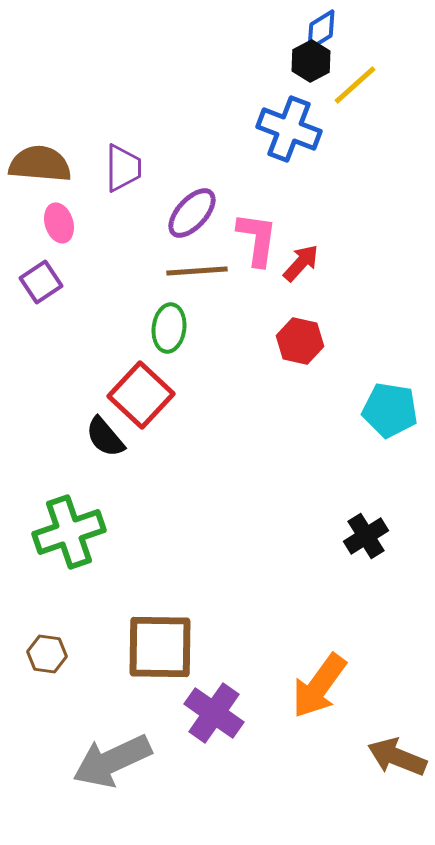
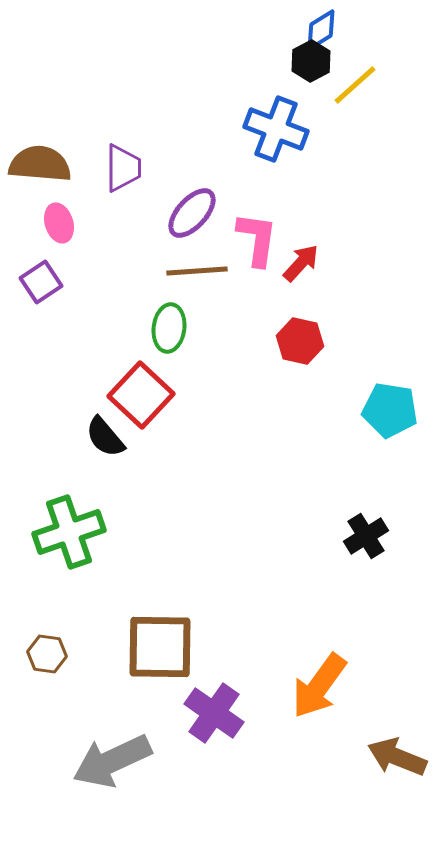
blue cross: moved 13 px left
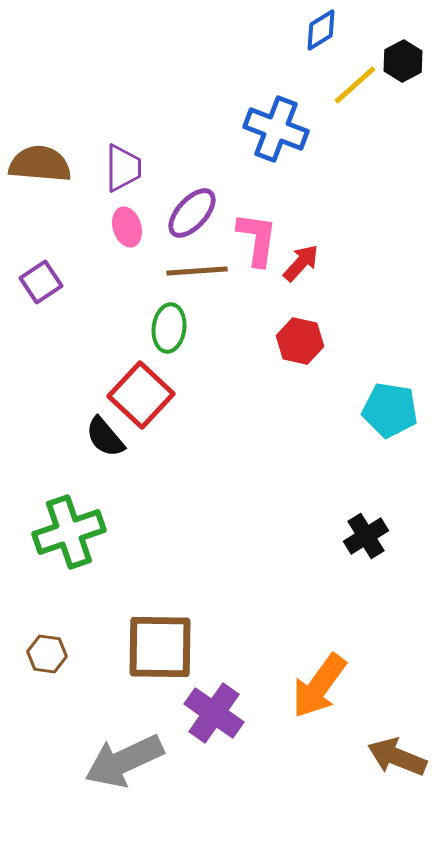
black hexagon: moved 92 px right
pink ellipse: moved 68 px right, 4 px down
gray arrow: moved 12 px right
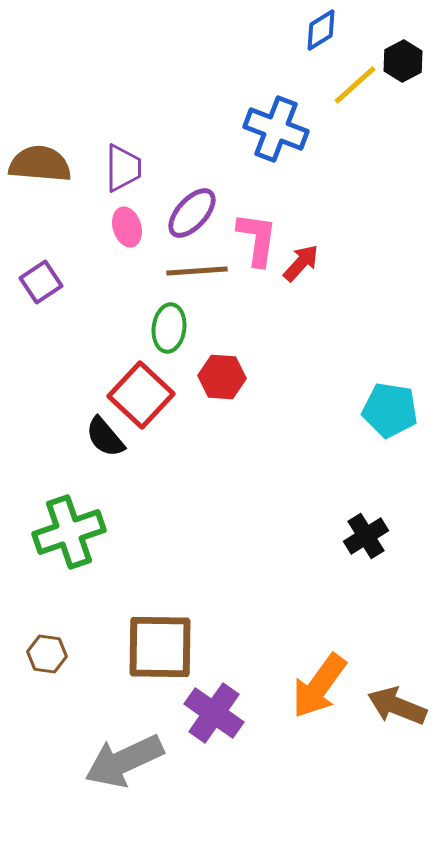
red hexagon: moved 78 px left, 36 px down; rotated 9 degrees counterclockwise
brown arrow: moved 51 px up
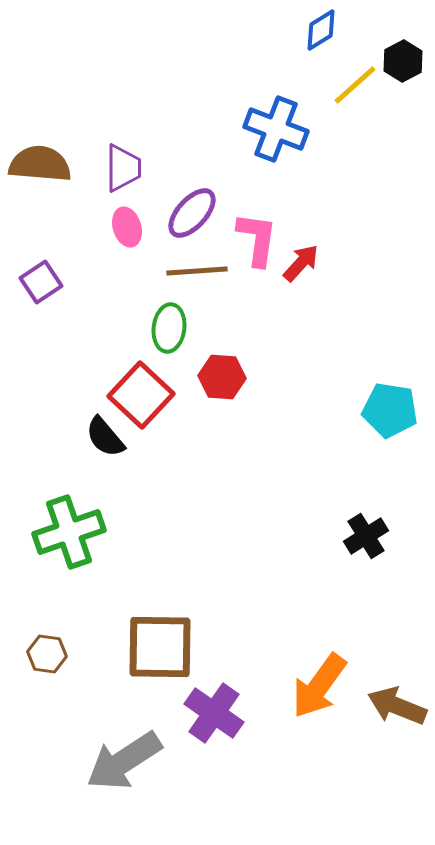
gray arrow: rotated 8 degrees counterclockwise
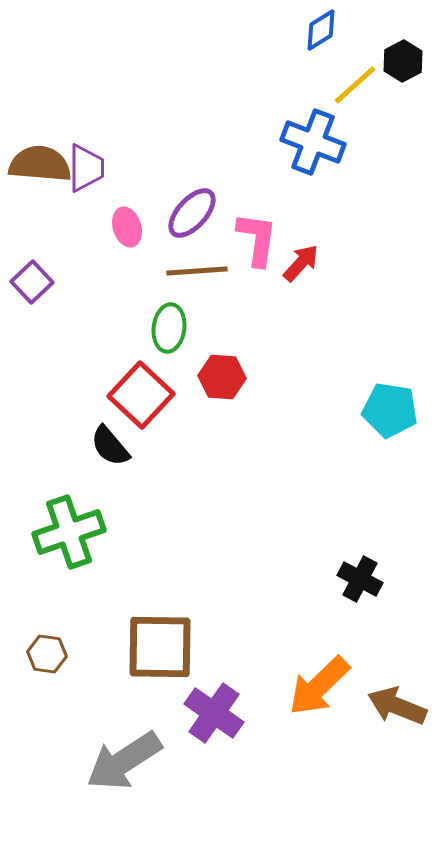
blue cross: moved 37 px right, 13 px down
purple trapezoid: moved 37 px left
purple square: moved 9 px left; rotated 9 degrees counterclockwise
black semicircle: moved 5 px right, 9 px down
black cross: moved 6 px left, 43 px down; rotated 30 degrees counterclockwise
orange arrow: rotated 10 degrees clockwise
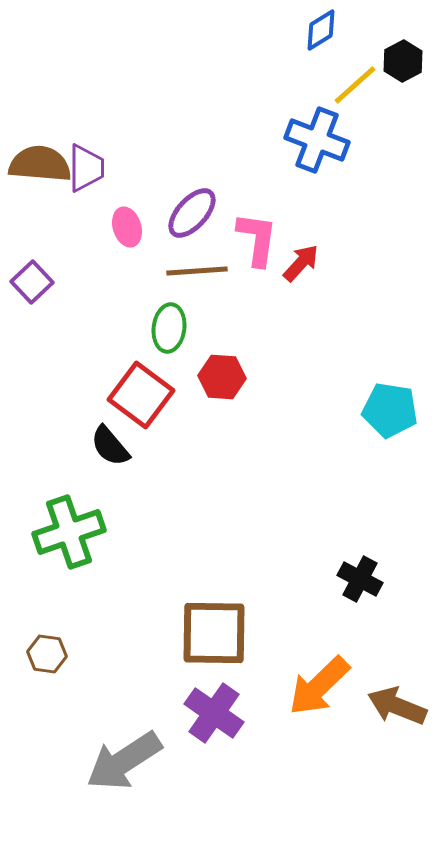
blue cross: moved 4 px right, 2 px up
red square: rotated 6 degrees counterclockwise
brown square: moved 54 px right, 14 px up
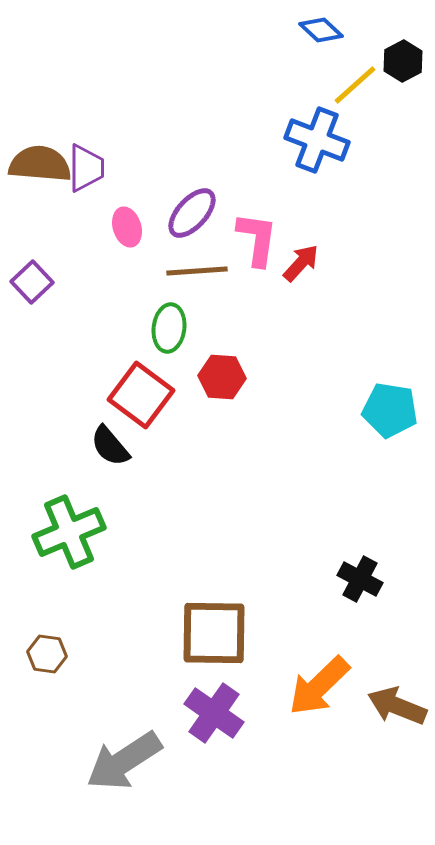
blue diamond: rotated 75 degrees clockwise
green cross: rotated 4 degrees counterclockwise
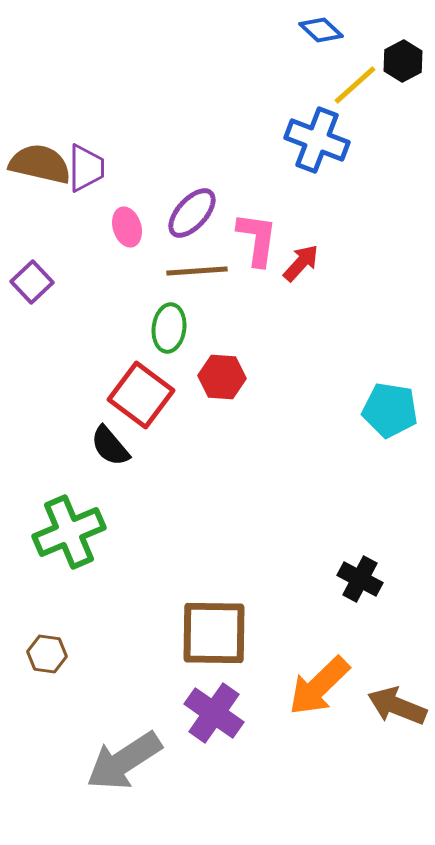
brown semicircle: rotated 8 degrees clockwise
